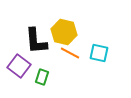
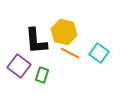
cyan square: rotated 24 degrees clockwise
green rectangle: moved 2 px up
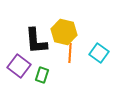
orange line: rotated 66 degrees clockwise
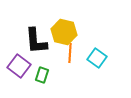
cyan square: moved 2 px left, 5 px down
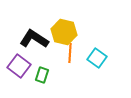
black L-shape: moved 2 px left, 2 px up; rotated 128 degrees clockwise
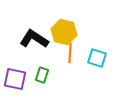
cyan square: rotated 18 degrees counterclockwise
purple square: moved 4 px left, 13 px down; rotated 25 degrees counterclockwise
